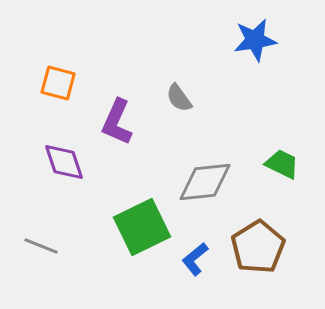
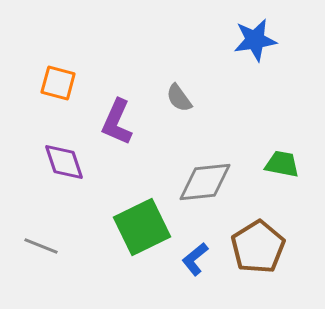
green trapezoid: rotated 15 degrees counterclockwise
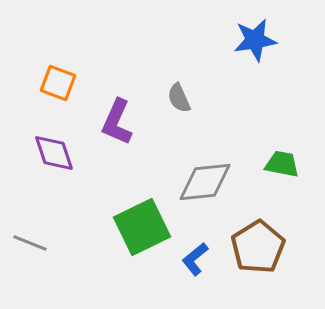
orange square: rotated 6 degrees clockwise
gray semicircle: rotated 12 degrees clockwise
purple diamond: moved 10 px left, 9 px up
gray line: moved 11 px left, 3 px up
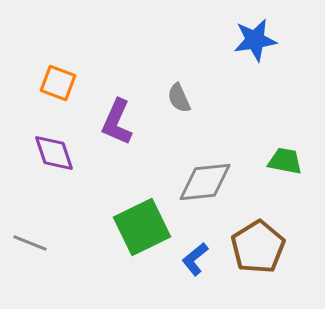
green trapezoid: moved 3 px right, 3 px up
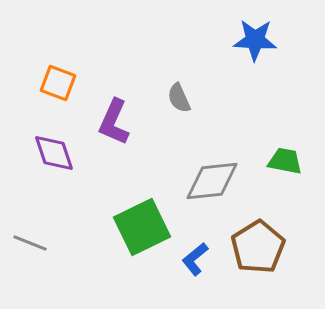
blue star: rotated 12 degrees clockwise
purple L-shape: moved 3 px left
gray diamond: moved 7 px right, 1 px up
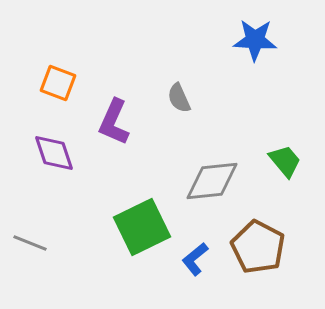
green trapezoid: rotated 39 degrees clockwise
brown pentagon: rotated 12 degrees counterclockwise
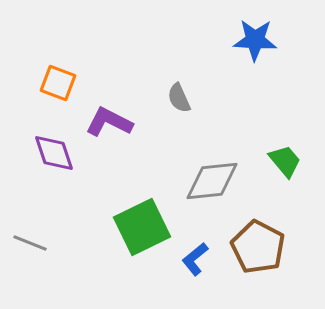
purple L-shape: moved 5 px left; rotated 93 degrees clockwise
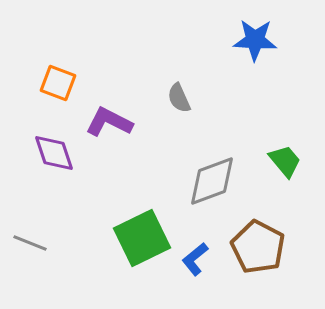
gray diamond: rotated 14 degrees counterclockwise
green square: moved 11 px down
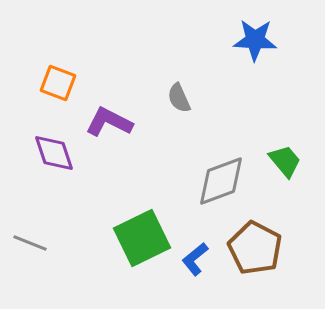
gray diamond: moved 9 px right
brown pentagon: moved 3 px left, 1 px down
